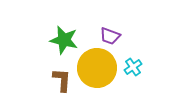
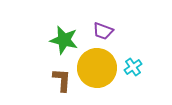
purple trapezoid: moved 7 px left, 5 px up
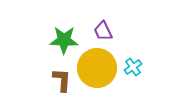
purple trapezoid: rotated 45 degrees clockwise
green star: rotated 12 degrees counterclockwise
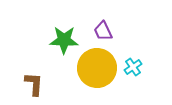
brown L-shape: moved 28 px left, 4 px down
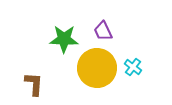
green star: moved 1 px up
cyan cross: rotated 18 degrees counterclockwise
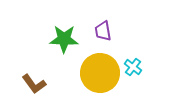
purple trapezoid: rotated 15 degrees clockwise
yellow circle: moved 3 px right, 5 px down
brown L-shape: rotated 140 degrees clockwise
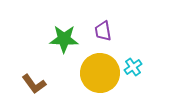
cyan cross: rotated 18 degrees clockwise
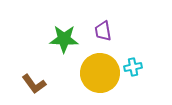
cyan cross: rotated 24 degrees clockwise
